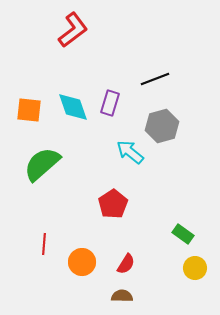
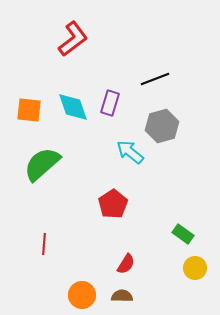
red L-shape: moved 9 px down
orange circle: moved 33 px down
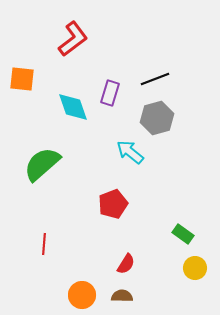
purple rectangle: moved 10 px up
orange square: moved 7 px left, 31 px up
gray hexagon: moved 5 px left, 8 px up
red pentagon: rotated 12 degrees clockwise
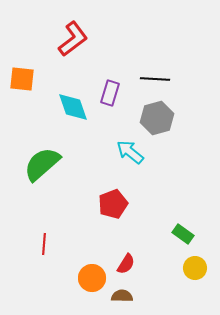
black line: rotated 24 degrees clockwise
orange circle: moved 10 px right, 17 px up
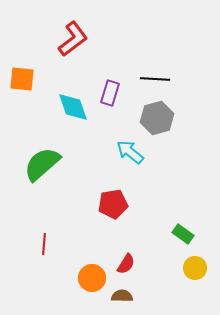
red pentagon: rotated 12 degrees clockwise
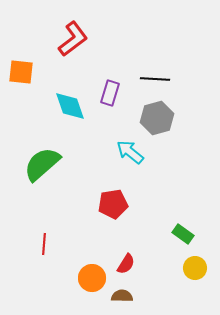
orange square: moved 1 px left, 7 px up
cyan diamond: moved 3 px left, 1 px up
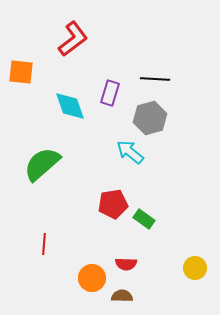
gray hexagon: moved 7 px left
green rectangle: moved 39 px left, 15 px up
red semicircle: rotated 60 degrees clockwise
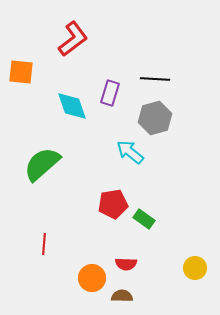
cyan diamond: moved 2 px right
gray hexagon: moved 5 px right
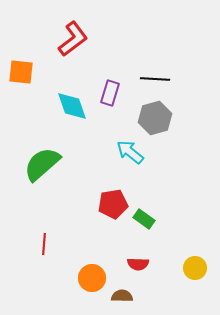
red semicircle: moved 12 px right
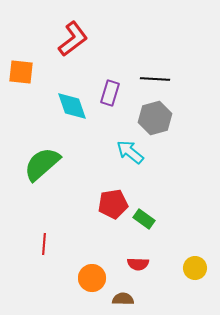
brown semicircle: moved 1 px right, 3 px down
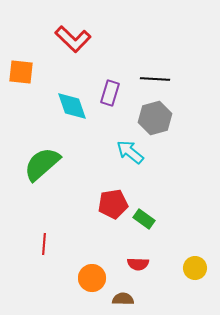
red L-shape: rotated 81 degrees clockwise
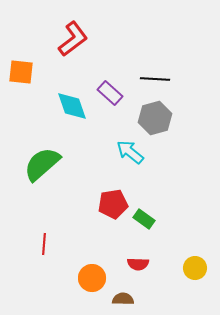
red L-shape: rotated 81 degrees counterclockwise
purple rectangle: rotated 65 degrees counterclockwise
